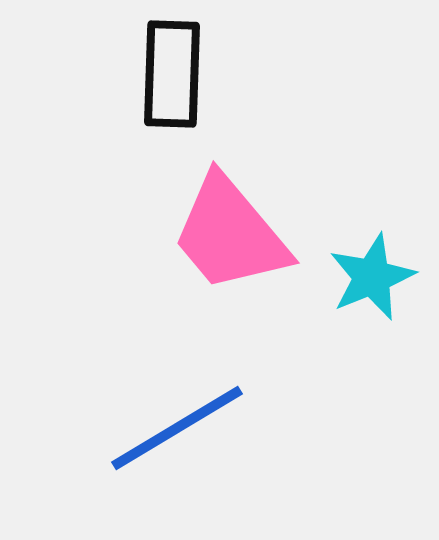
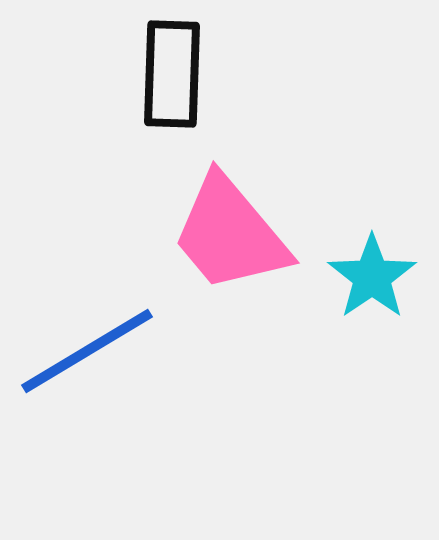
cyan star: rotated 12 degrees counterclockwise
blue line: moved 90 px left, 77 px up
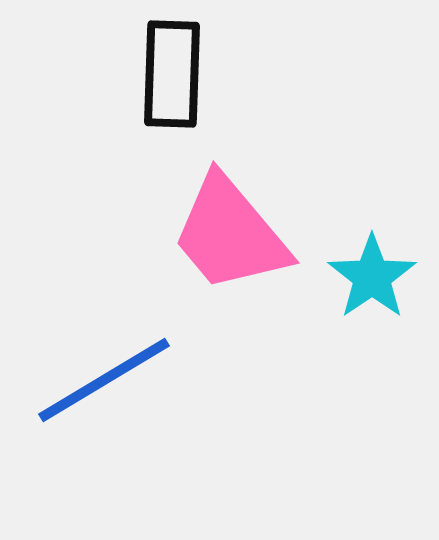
blue line: moved 17 px right, 29 px down
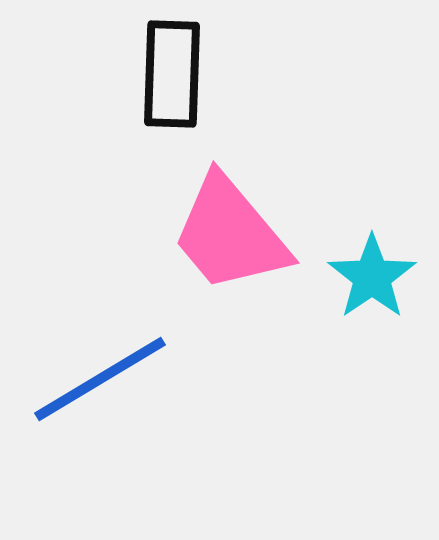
blue line: moved 4 px left, 1 px up
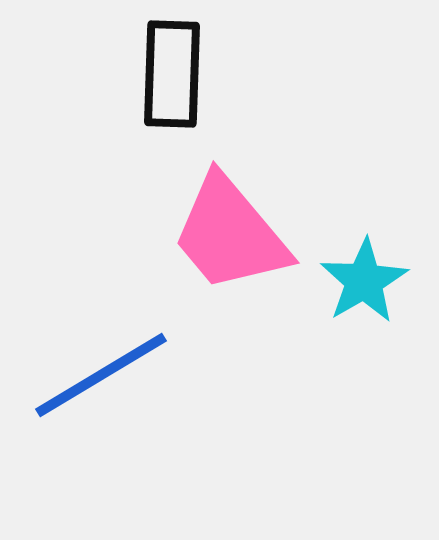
cyan star: moved 8 px left, 4 px down; rotated 4 degrees clockwise
blue line: moved 1 px right, 4 px up
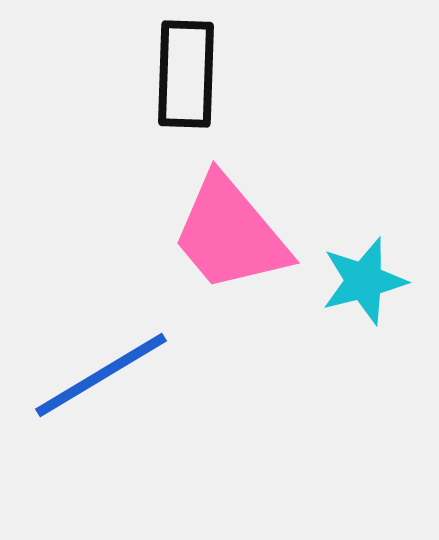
black rectangle: moved 14 px right
cyan star: rotated 16 degrees clockwise
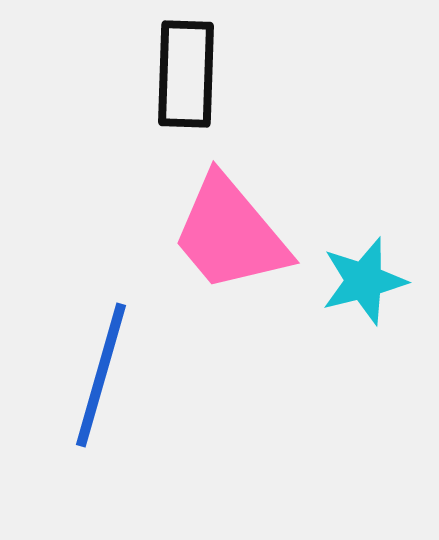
blue line: rotated 43 degrees counterclockwise
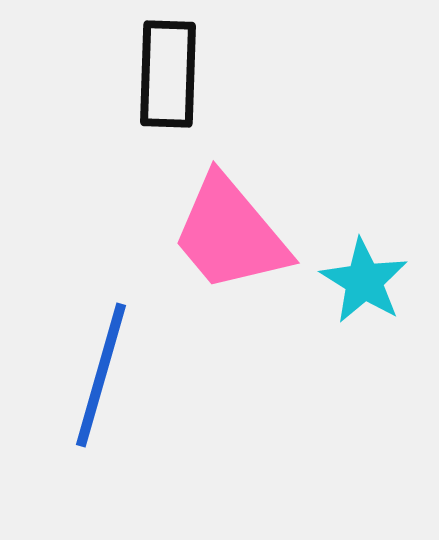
black rectangle: moved 18 px left
cyan star: rotated 26 degrees counterclockwise
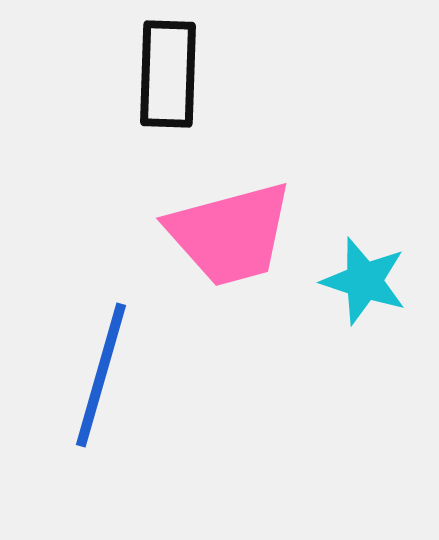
pink trapezoid: rotated 65 degrees counterclockwise
cyan star: rotated 14 degrees counterclockwise
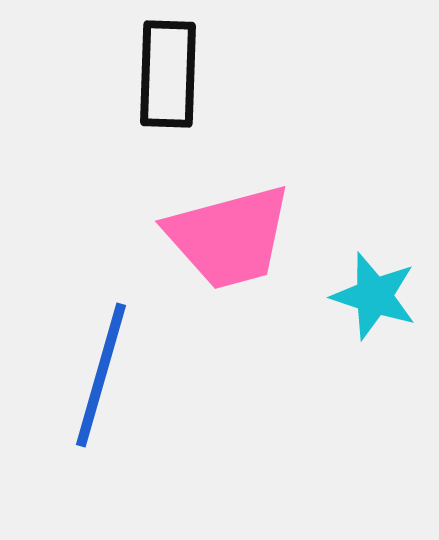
pink trapezoid: moved 1 px left, 3 px down
cyan star: moved 10 px right, 15 px down
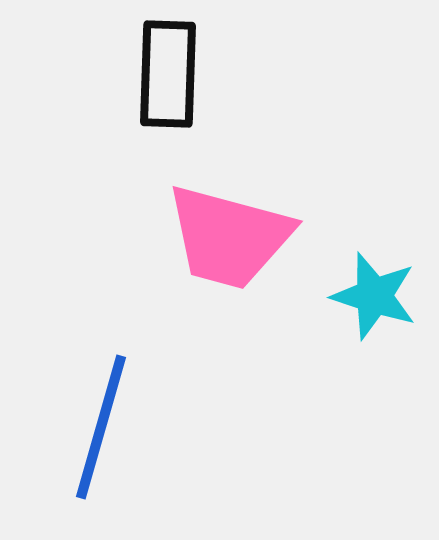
pink trapezoid: rotated 30 degrees clockwise
blue line: moved 52 px down
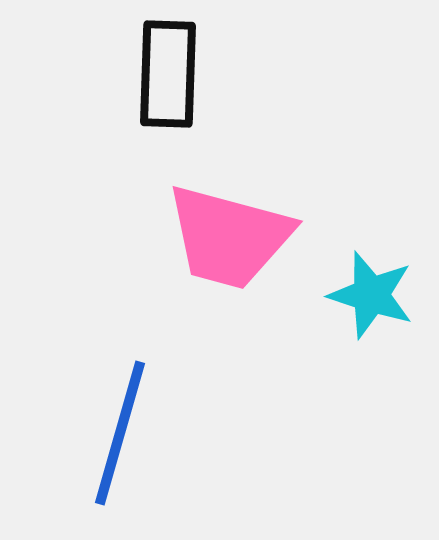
cyan star: moved 3 px left, 1 px up
blue line: moved 19 px right, 6 px down
